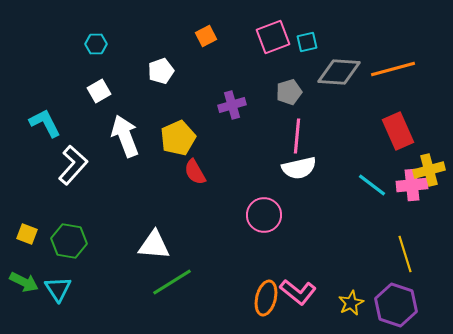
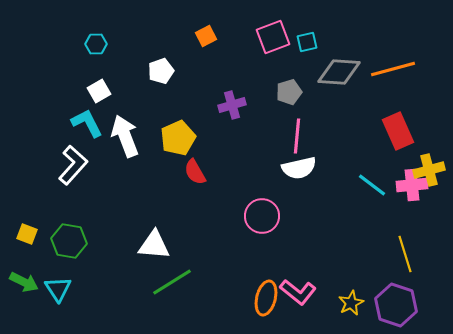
cyan L-shape: moved 42 px right
pink circle: moved 2 px left, 1 px down
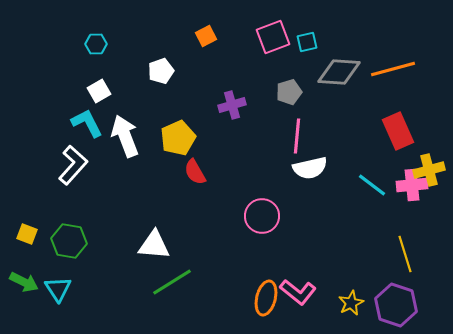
white semicircle: moved 11 px right
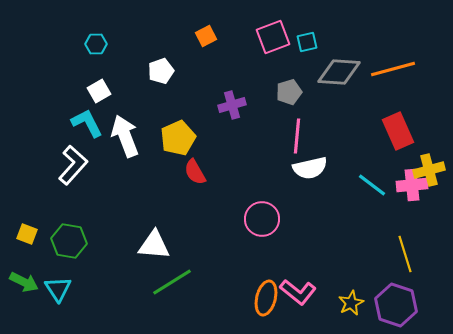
pink circle: moved 3 px down
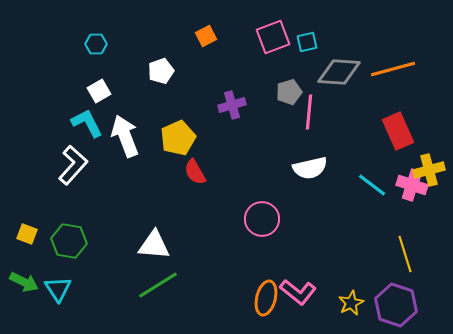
pink line: moved 12 px right, 24 px up
pink cross: rotated 24 degrees clockwise
green line: moved 14 px left, 3 px down
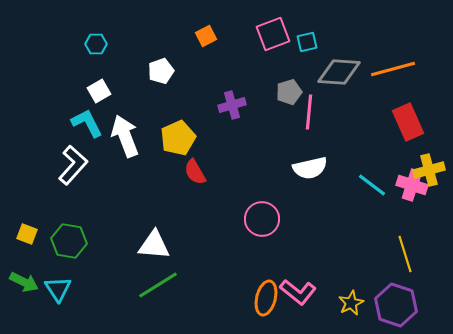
pink square: moved 3 px up
red rectangle: moved 10 px right, 9 px up
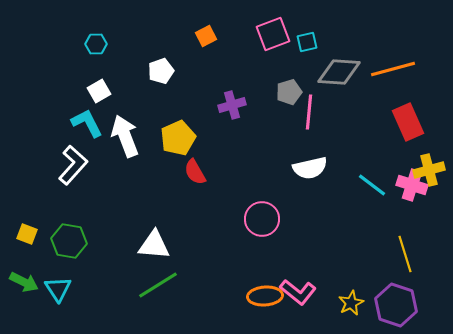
orange ellipse: moved 1 px left, 2 px up; rotated 72 degrees clockwise
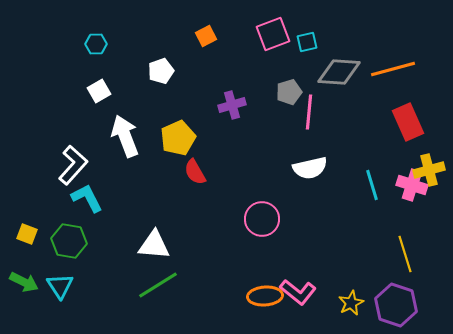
cyan L-shape: moved 75 px down
cyan line: rotated 36 degrees clockwise
cyan triangle: moved 2 px right, 3 px up
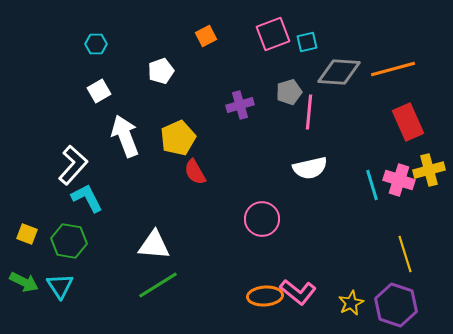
purple cross: moved 8 px right
pink cross: moved 13 px left, 5 px up
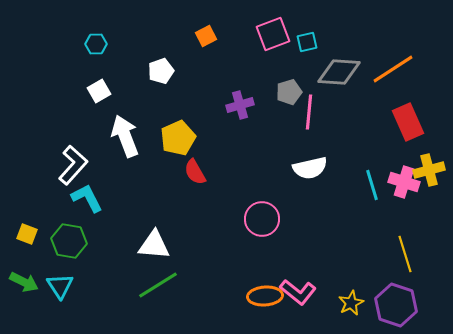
orange line: rotated 18 degrees counterclockwise
pink cross: moved 5 px right, 2 px down
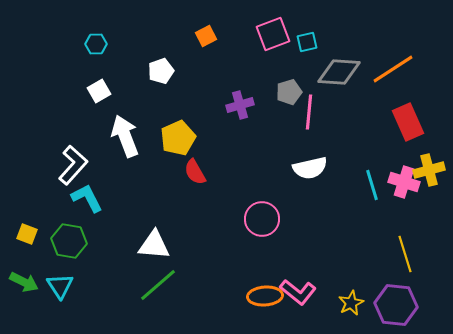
green line: rotated 9 degrees counterclockwise
purple hexagon: rotated 12 degrees counterclockwise
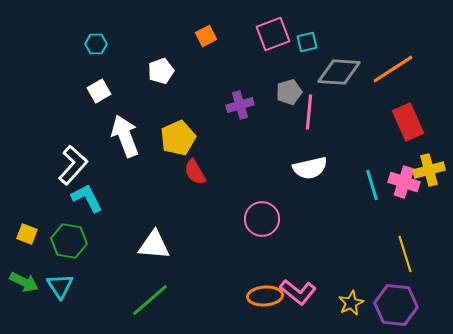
green line: moved 8 px left, 15 px down
